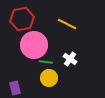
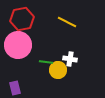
yellow line: moved 2 px up
pink circle: moved 16 px left
white cross: rotated 24 degrees counterclockwise
yellow circle: moved 9 px right, 8 px up
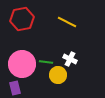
pink circle: moved 4 px right, 19 px down
white cross: rotated 16 degrees clockwise
yellow circle: moved 5 px down
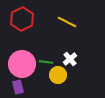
red hexagon: rotated 15 degrees counterclockwise
white cross: rotated 24 degrees clockwise
purple rectangle: moved 3 px right, 1 px up
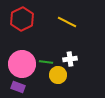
white cross: rotated 32 degrees clockwise
purple rectangle: rotated 56 degrees counterclockwise
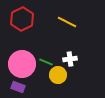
green line: rotated 16 degrees clockwise
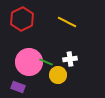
pink circle: moved 7 px right, 2 px up
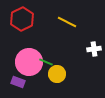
white cross: moved 24 px right, 10 px up
yellow circle: moved 1 px left, 1 px up
purple rectangle: moved 5 px up
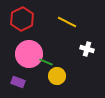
white cross: moved 7 px left; rotated 24 degrees clockwise
pink circle: moved 8 px up
yellow circle: moved 2 px down
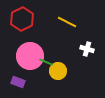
pink circle: moved 1 px right, 2 px down
yellow circle: moved 1 px right, 5 px up
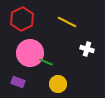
pink circle: moved 3 px up
yellow circle: moved 13 px down
